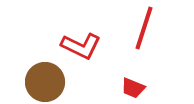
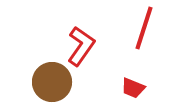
red L-shape: rotated 81 degrees counterclockwise
brown circle: moved 7 px right
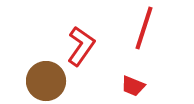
brown circle: moved 6 px left, 1 px up
red trapezoid: moved 2 px up
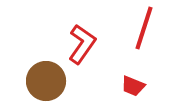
red L-shape: moved 1 px right, 2 px up
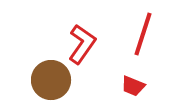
red line: moved 1 px left, 6 px down
brown circle: moved 5 px right, 1 px up
